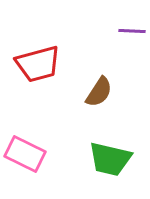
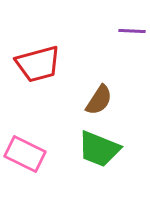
brown semicircle: moved 8 px down
green trapezoid: moved 11 px left, 10 px up; rotated 9 degrees clockwise
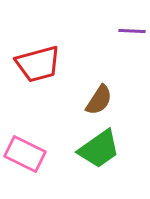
green trapezoid: rotated 57 degrees counterclockwise
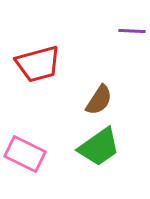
green trapezoid: moved 2 px up
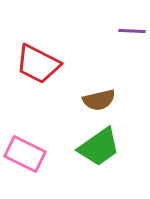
red trapezoid: rotated 42 degrees clockwise
brown semicircle: rotated 44 degrees clockwise
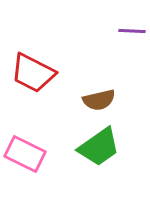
red trapezoid: moved 5 px left, 9 px down
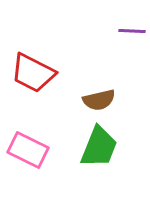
green trapezoid: rotated 33 degrees counterclockwise
pink rectangle: moved 3 px right, 4 px up
